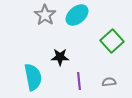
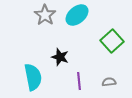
black star: rotated 18 degrees clockwise
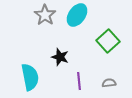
cyan ellipse: rotated 15 degrees counterclockwise
green square: moved 4 px left
cyan semicircle: moved 3 px left
gray semicircle: moved 1 px down
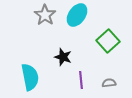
black star: moved 3 px right
purple line: moved 2 px right, 1 px up
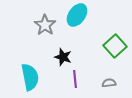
gray star: moved 10 px down
green square: moved 7 px right, 5 px down
purple line: moved 6 px left, 1 px up
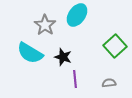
cyan semicircle: moved 24 px up; rotated 132 degrees clockwise
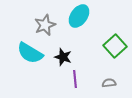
cyan ellipse: moved 2 px right, 1 px down
gray star: rotated 15 degrees clockwise
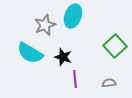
cyan ellipse: moved 6 px left; rotated 15 degrees counterclockwise
